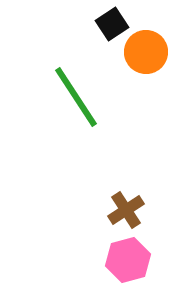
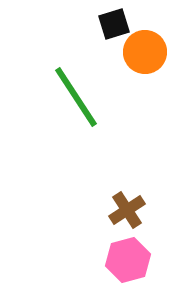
black square: moved 2 px right; rotated 16 degrees clockwise
orange circle: moved 1 px left
brown cross: moved 1 px right
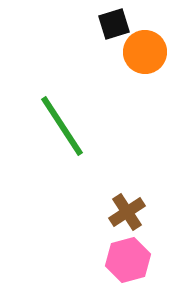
green line: moved 14 px left, 29 px down
brown cross: moved 2 px down
